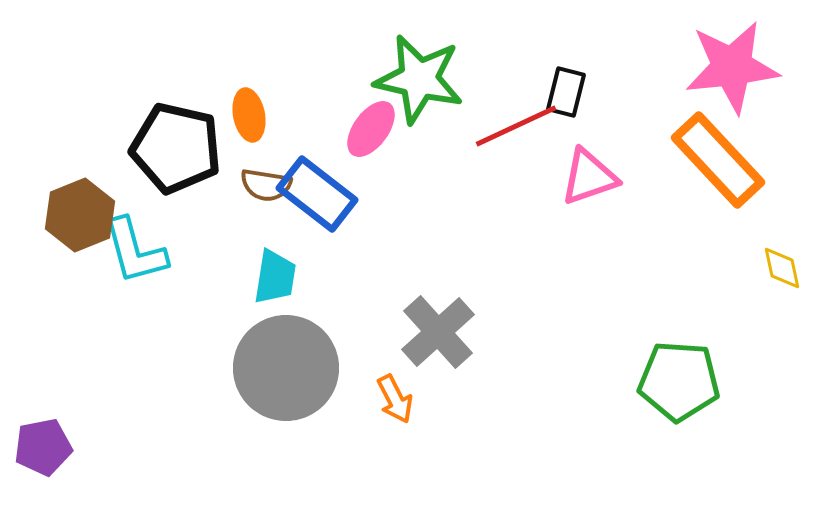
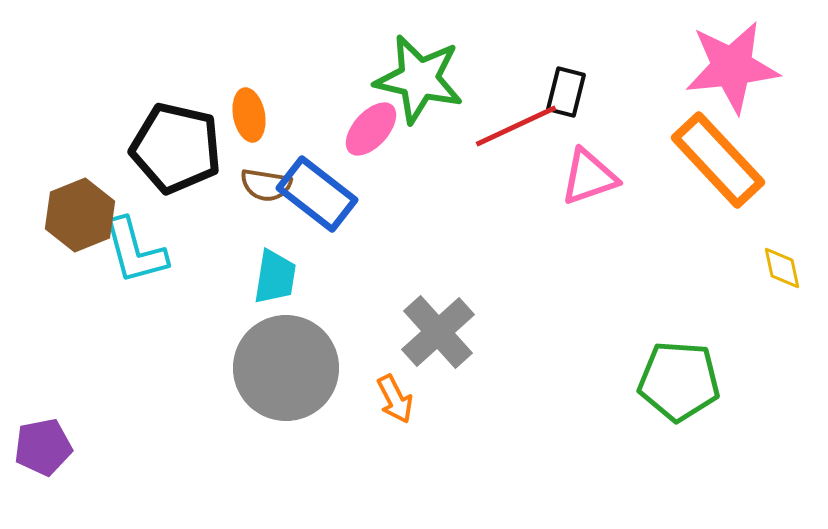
pink ellipse: rotated 6 degrees clockwise
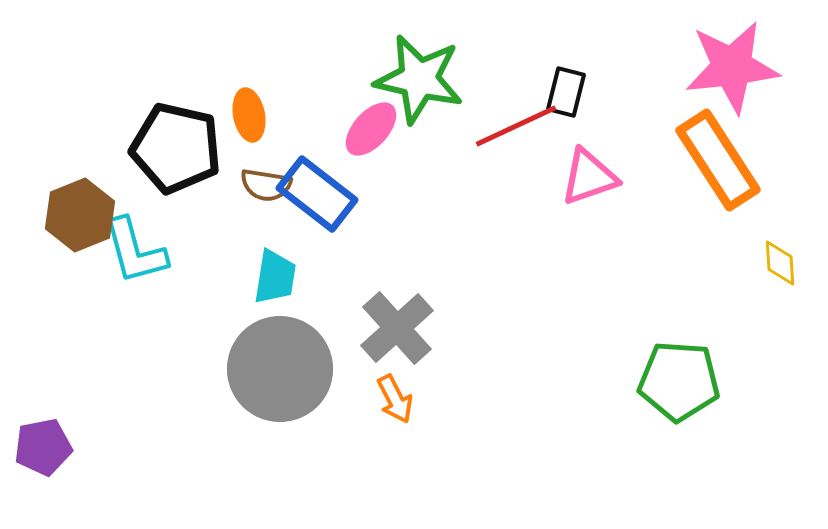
orange rectangle: rotated 10 degrees clockwise
yellow diamond: moved 2 px left, 5 px up; rotated 9 degrees clockwise
gray cross: moved 41 px left, 4 px up
gray circle: moved 6 px left, 1 px down
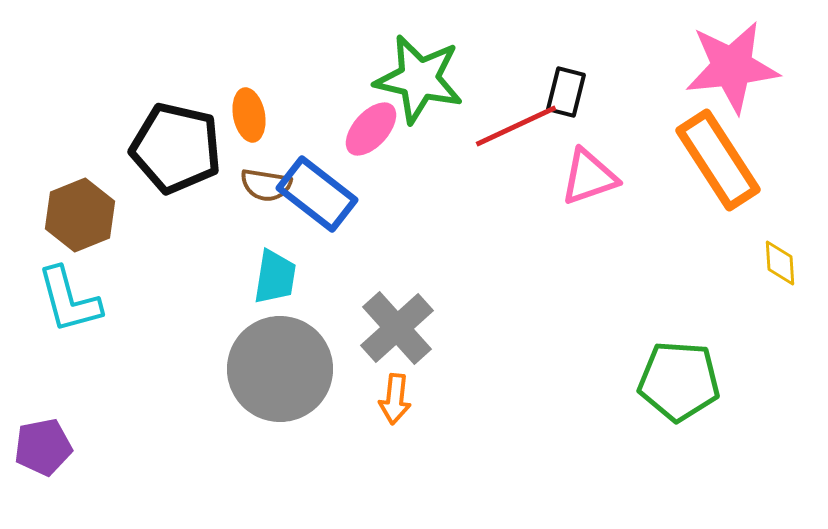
cyan L-shape: moved 66 px left, 49 px down
orange arrow: rotated 33 degrees clockwise
